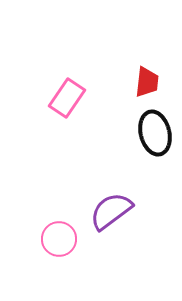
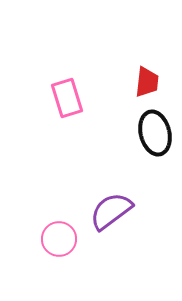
pink rectangle: rotated 51 degrees counterclockwise
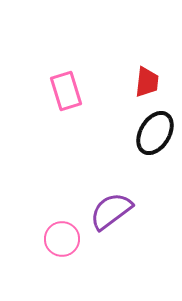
pink rectangle: moved 1 px left, 7 px up
black ellipse: rotated 45 degrees clockwise
pink circle: moved 3 px right
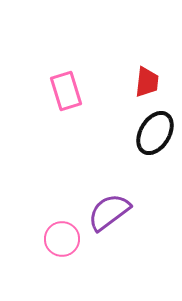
purple semicircle: moved 2 px left, 1 px down
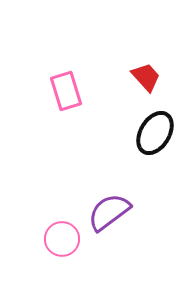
red trapezoid: moved 1 px left, 5 px up; rotated 48 degrees counterclockwise
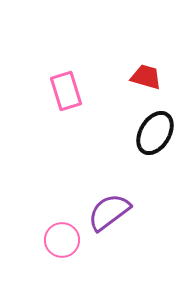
red trapezoid: rotated 32 degrees counterclockwise
pink circle: moved 1 px down
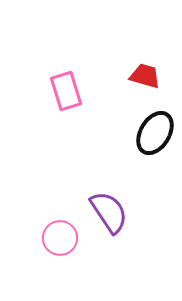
red trapezoid: moved 1 px left, 1 px up
purple semicircle: rotated 93 degrees clockwise
pink circle: moved 2 px left, 2 px up
